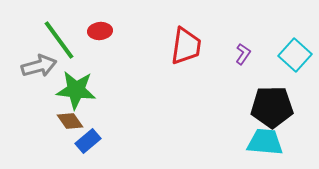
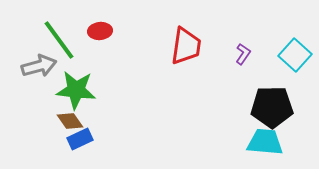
blue rectangle: moved 8 px left, 2 px up; rotated 15 degrees clockwise
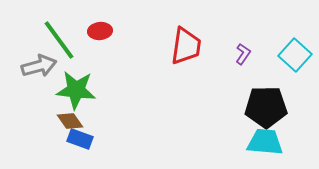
black pentagon: moved 6 px left
blue rectangle: rotated 45 degrees clockwise
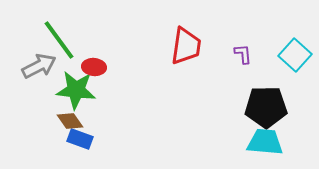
red ellipse: moved 6 px left, 36 px down; rotated 10 degrees clockwise
purple L-shape: rotated 40 degrees counterclockwise
gray arrow: rotated 12 degrees counterclockwise
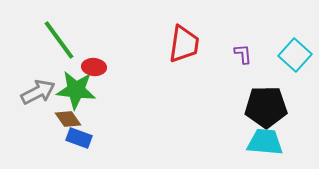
red trapezoid: moved 2 px left, 2 px up
gray arrow: moved 1 px left, 26 px down
brown diamond: moved 2 px left, 2 px up
blue rectangle: moved 1 px left, 1 px up
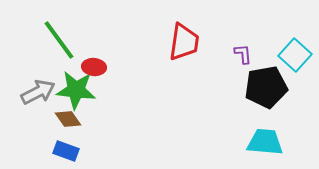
red trapezoid: moved 2 px up
black pentagon: moved 20 px up; rotated 9 degrees counterclockwise
blue rectangle: moved 13 px left, 13 px down
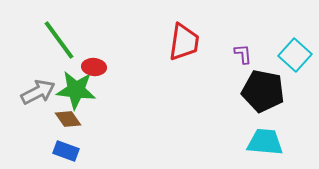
black pentagon: moved 3 px left, 4 px down; rotated 21 degrees clockwise
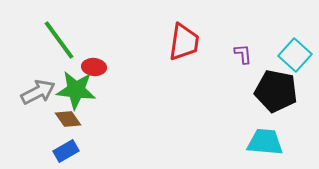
black pentagon: moved 13 px right
blue rectangle: rotated 50 degrees counterclockwise
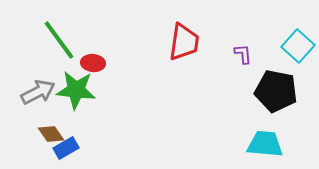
cyan square: moved 3 px right, 9 px up
red ellipse: moved 1 px left, 4 px up
brown diamond: moved 17 px left, 15 px down
cyan trapezoid: moved 2 px down
blue rectangle: moved 3 px up
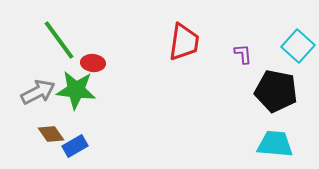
cyan trapezoid: moved 10 px right
blue rectangle: moved 9 px right, 2 px up
